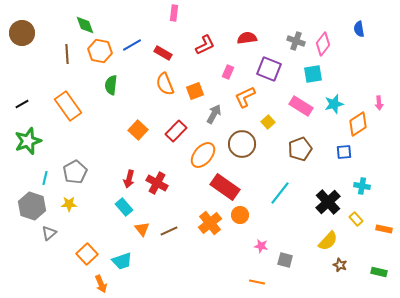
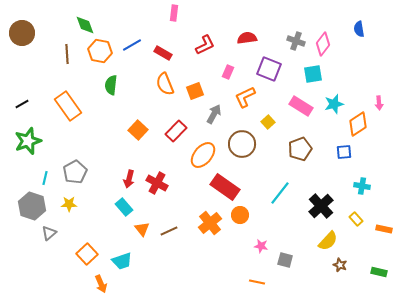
black cross at (328, 202): moved 7 px left, 4 px down
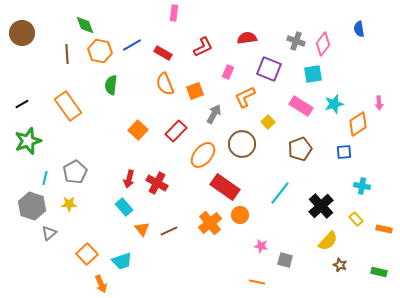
red L-shape at (205, 45): moved 2 px left, 2 px down
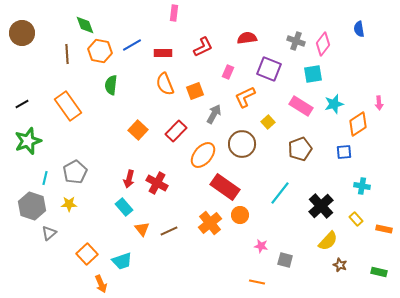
red rectangle at (163, 53): rotated 30 degrees counterclockwise
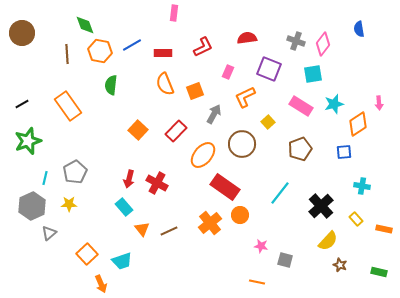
gray hexagon at (32, 206): rotated 16 degrees clockwise
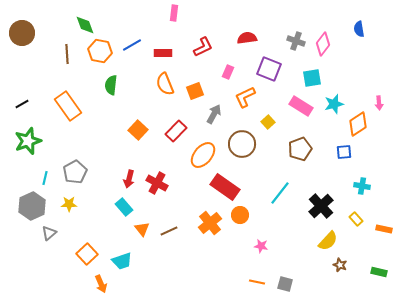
cyan square at (313, 74): moved 1 px left, 4 px down
gray square at (285, 260): moved 24 px down
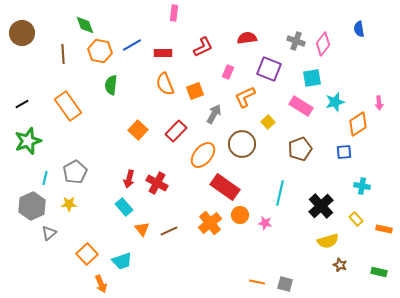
brown line at (67, 54): moved 4 px left
cyan star at (334, 104): moved 1 px right, 2 px up
cyan line at (280, 193): rotated 25 degrees counterclockwise
yellow semicircle at (328, 241): rotated 30 degrees clockwise
pink star at (261, 246): moved 4 px right, 23 px up
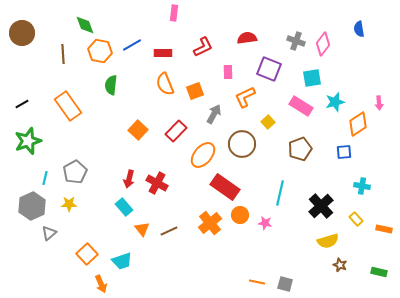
pink rectangle at (228, 72): rotated 24 degrees counterclockwise
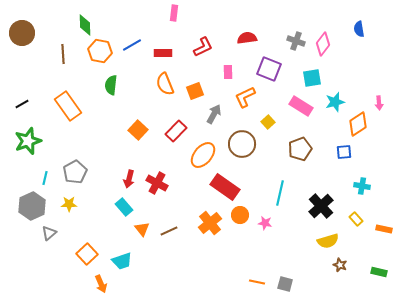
green diamond at (85, 25): rotated 20 degrees clockwise
